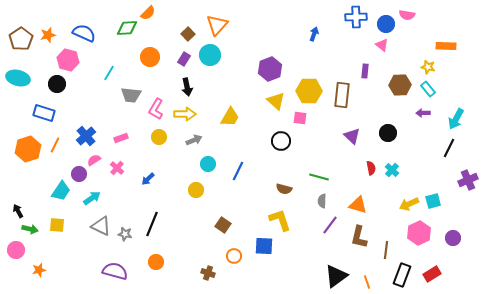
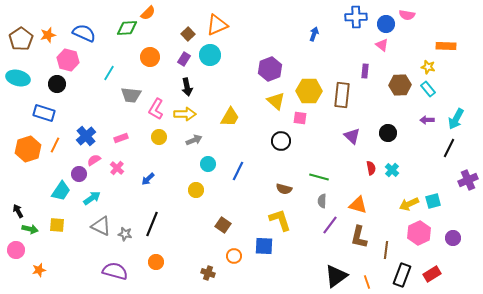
orange triangle at (217, 25): rotated 25 degrees clockwise
purple arrow at (423, 113): moved 4 px right, 7 px down
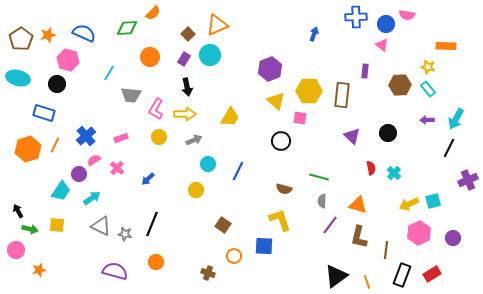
orange semicircle at (148, 13): moved 5 px right
cyan cross at (392, 170): moved 2 px right, 3 px down
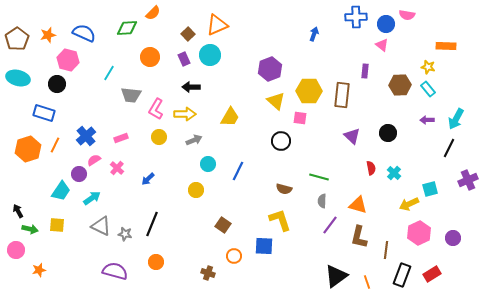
brown pentagon at (21, 39): moved 4 px left
purple rectangle at (184, 59): rotated 56 degrees counterclockwise
black arrow at (187, 87): moved 4 px right; rotated 102 degrees clockwise
cyan square at (433, 201): moved 3 px left, 12 px up
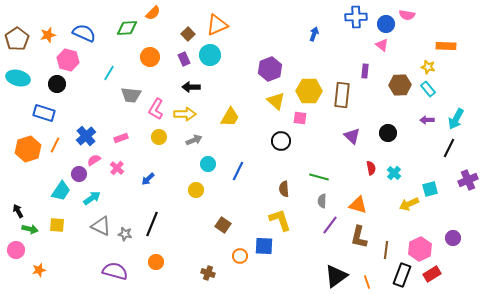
brown semicircle at (284, 189): rotated 70 degrees clockwise
pink hexagon at (419, 233): moved 1 px right, 16 px down
orange circle at (234, 256): moved 6 px right
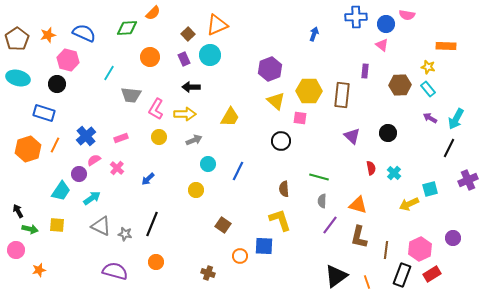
purple arrow at (427, 120): moved 3 px right, 2 px up; rotated 32 degrees clockwise
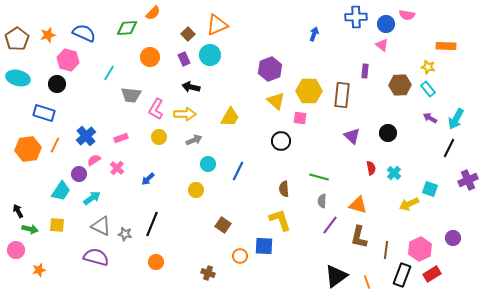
black arrow at (191, 87): rotated 12 degrees clockwise
orange hexagon at (28, 149): rotated 10 degrees clockwise
cyan square at (430, 189): rotated 35 degrees clockwise
purple semicircle at (115, 271): moved 19 px left, 14 px up
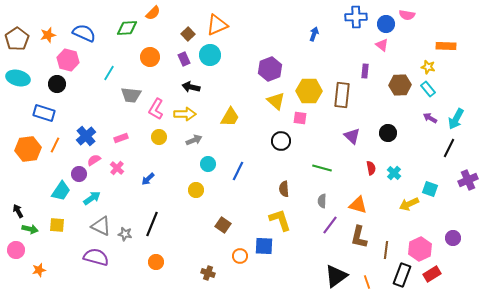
green line at (319, 177): moved 3 px right, 9 px up
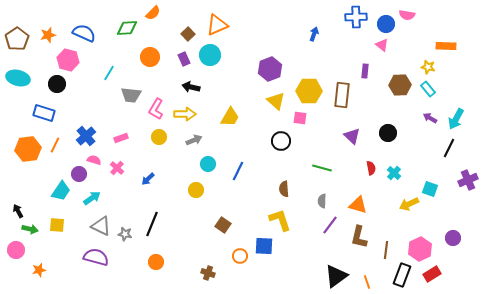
pink semicircle at (94, 160): rotated 48 degrees clockwise
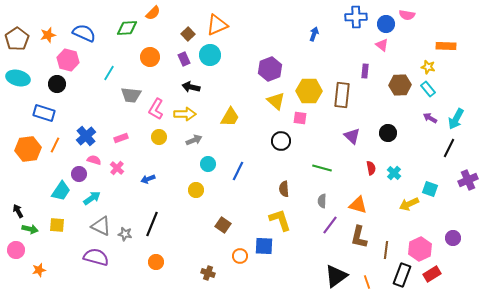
blue arrow at (148, 179): rotated 24 degrees clockwise
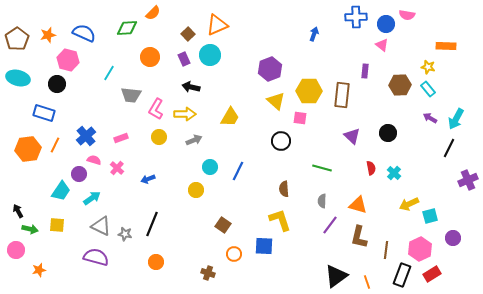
cyan circle at (208, 164): moved 2 px right, 3 px down
cyan square at (430, 189): moved 27 px down; rotated 35 degrees counterclockwise
orange circle at (240, 256): moved 6 px left, 2 px up
